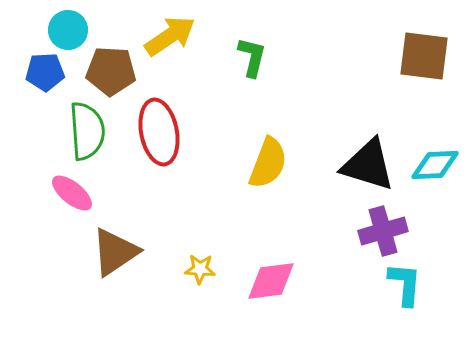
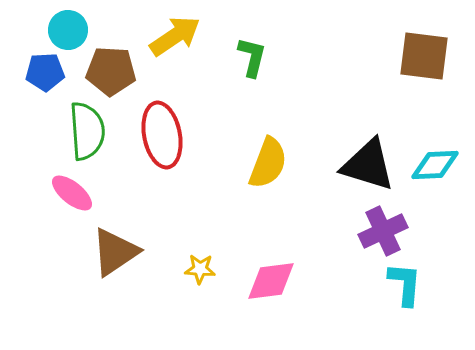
yellow arrow: moved 5 px right
red ellipse: moved 3 px right, 3 px down
purple cross: rotated 9 degrees counterclockwise
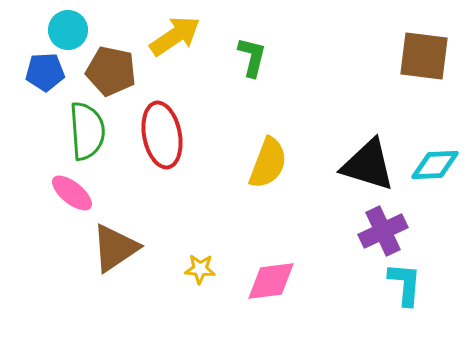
brown pentagon: rotated 9 degrees clockwise
brown triangle: moved 4 px up
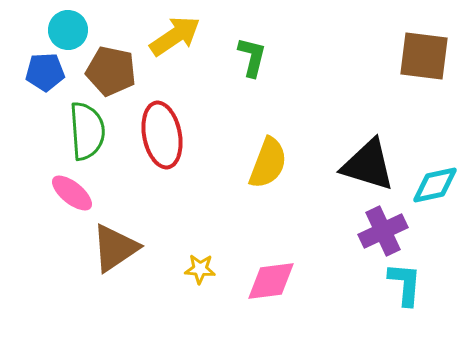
cyan diamond: moved 20 px down; rotated 9 degrees counterclockwise
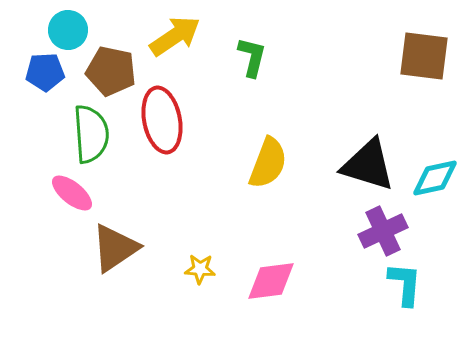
green semicircle: moved 4 px right, 3 px down
red ellipse: moved 15 px up
cyan diamond: moved 7 px up
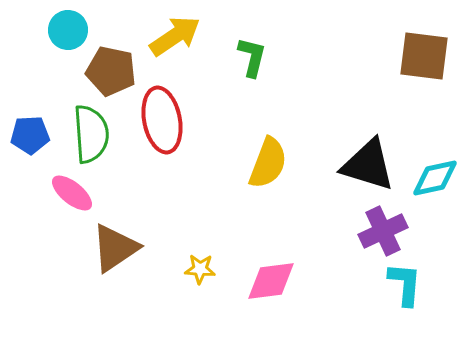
blue pentagon: moved 15 px left, 63 px down
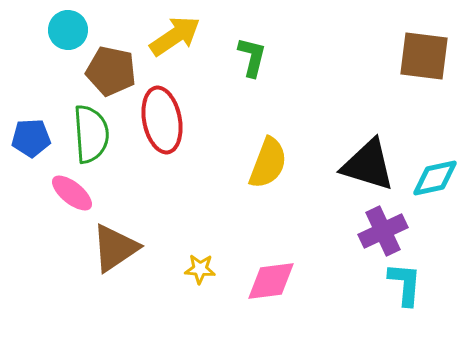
blue pentagon: moved 1 px right, 3 px down
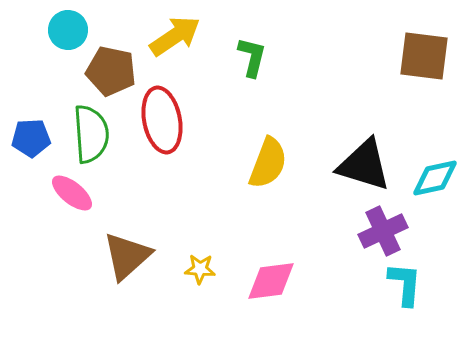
black triangle: moved 4 px left
brown triangle: moved 12 px right, 8 px down; rotated 8 degrees counterclockwise
